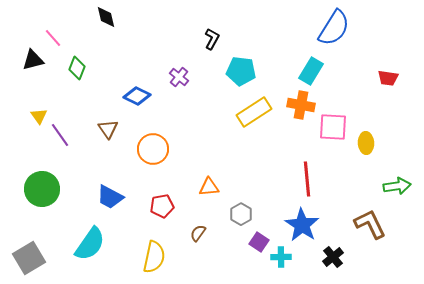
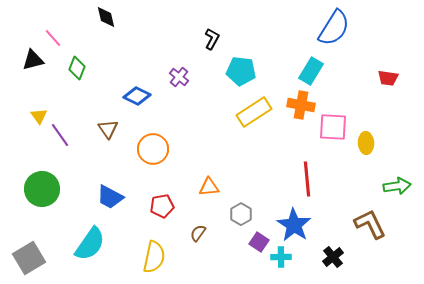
blue star: moved 8 px left
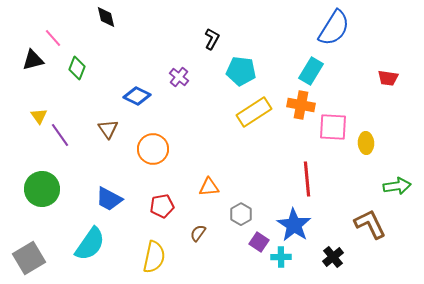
blue trapezoid: moved 1 px left, 2 px down
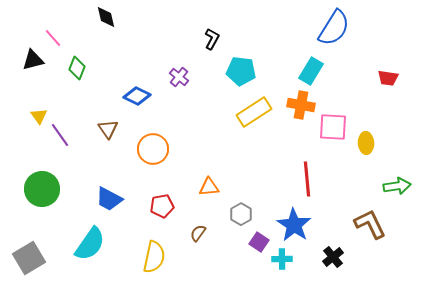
cyan cross: moved 1 px right, 2 px down
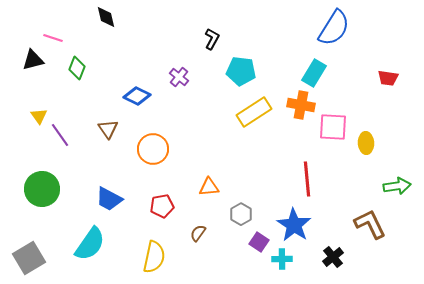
pink line: rotated 30 degrees counterclockwise
cyan rectangle: moved 3 px right, 2 px down
